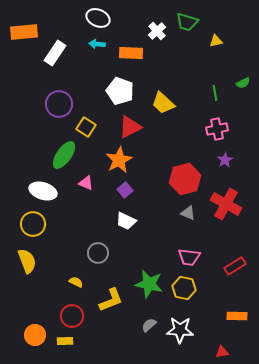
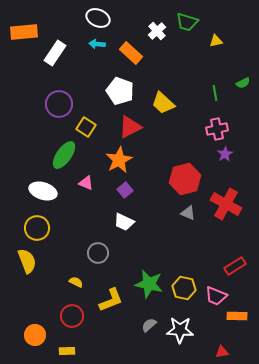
orange rectangle at (131, 53): rotated 40 degrees clockwise
purple star at (225, 160): moved 6 px up
white trapezoid at (126, 221): moved 2 px left, 1 px down
yellow circle at (33, 224): moved 4 px right, 4 px down
pink trapezoid at (189, 257): moved 27 px right, 39 px down; rotated 15 degrees clockwise
yellow rectangle at (65, 341): moved 2 px right, 10 px down
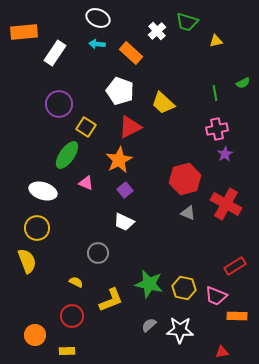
green ellipse at (64, 155): moved 3 px right
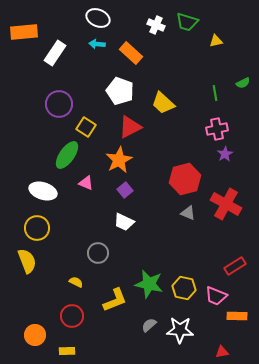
white cross at (157, 31): moved 1 px left, 6 px up; rotated 24 degrees counterclockwise
yellow L-shape at (111, 300): moved 4 px right
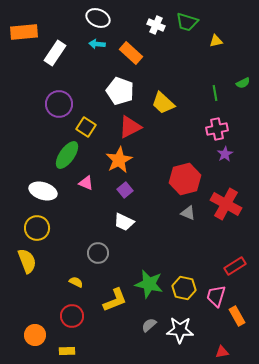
pink trapezoid at (216, 296): rotated 85 degrees clockwise
orange rectangle at (237, 316): rotated 60 degrees clockwise
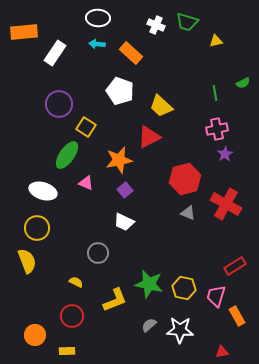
white ellipse at (98, 18): rotated 20 degrees counterclockwise
yellow trapezoid at (163, 103): moved 2 px left, 3 px down
red triangle at (130, 127): moved 19 px right, 10 px down
orange star at (119, 160): rotated 16 degrees clockwise
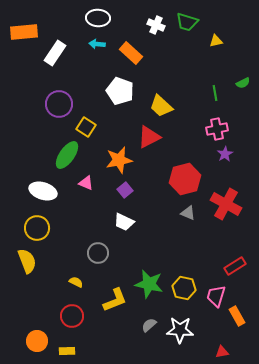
orange circle at (35, 335): moved 2 px right, 6 px down
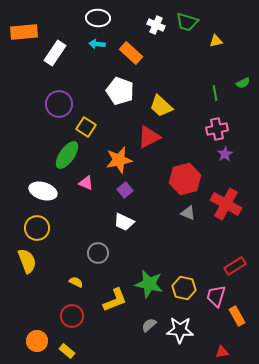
yellow rectangle at (67, 351): rotated 42 degrees clockwise
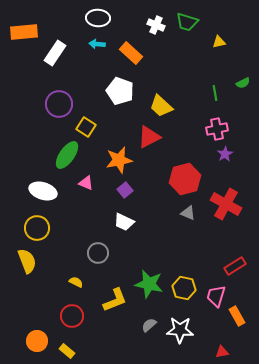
yellow triangle at (216, 41): moved 3 px right, 1 px down
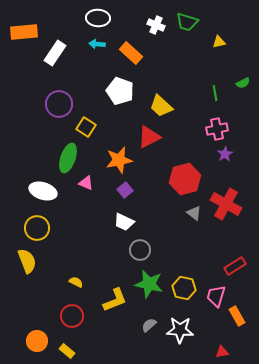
green ellipse at (67, 155): moved 1 px right, 3 px down; rotated 16 degrees counterclockwise
gray triangle at (188, 213): moved 6 px right; rotated 14 degrees clockwise
gray circle at (98, 253): moved 42 px right, 3 px up
